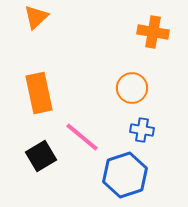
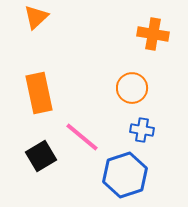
orange cross: moved 2 px down
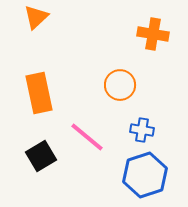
orange circle: moved 12 px left, 3 px up
pink line: moved 5 px right
blue hexagon: moved 20 px right
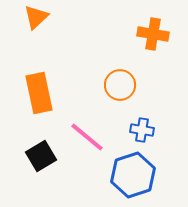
blue hexagon: moved 12 px left
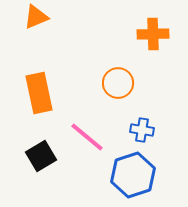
orange triangle: rotated 20 degrees clockwise
orange cross: rotated 12 degrees counterclockwise
orange circle: moved 2 px left, 2 px up
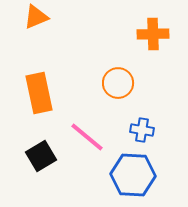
blue hexagon: rotated 21 degrees clockwise
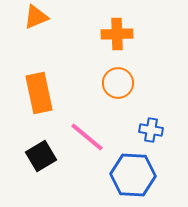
orange cross: moved 36 px left
blue cross: moved 9 px right
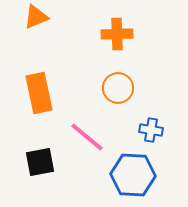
orange circle: moved 5 px down
black square: moved 1 px left, 6 px down; rotated 20 degrees clockwise
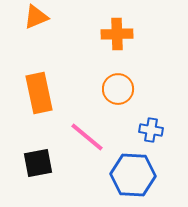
orange circle: moved 1 px down
black square: moved 2 px left, 1 px down
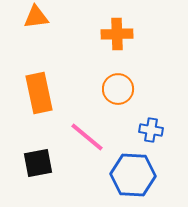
orange triangle: rotated 16 degrees clockwise
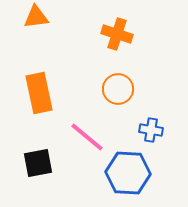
orange cross: rotated 20 degrees clockwise
blue hexagon: moved 5 px left, 2 px up
